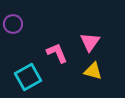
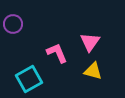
cyan square: moved 1 px right, 2 px down
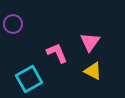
yellow triangle: rotated 12 degrees clockwise
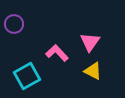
purple circle: moved 1 px right
pink L-shape: rotated 20 degrees counterclockwise
cyan square: moved 2 px left, 3 px up
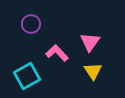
purple circle: moved 17 px right
yellow triangle: rotated 30 degrees clockwise
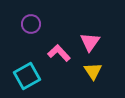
pink L-shape: moved 2 px right
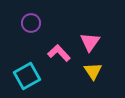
purple circle: moved 1 px up
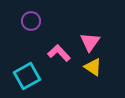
purple circle: moved 2 px up
yellow triangle: moved 4 px up; rotated 24 degrees counterclockwise
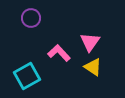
purple circle: moved 3 px up
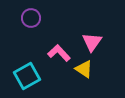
pink triangle: moved 2 px right
yellow triangle: moved 9 px left, 2 px down
